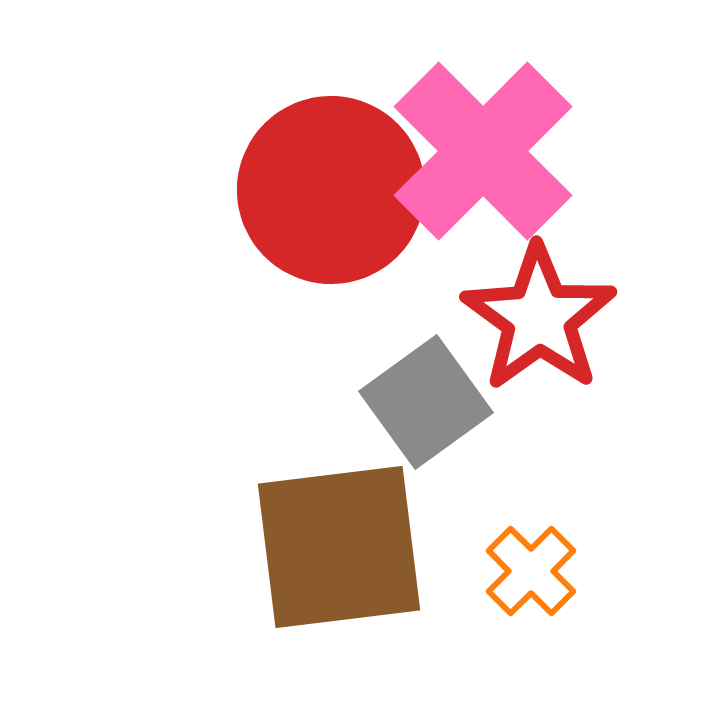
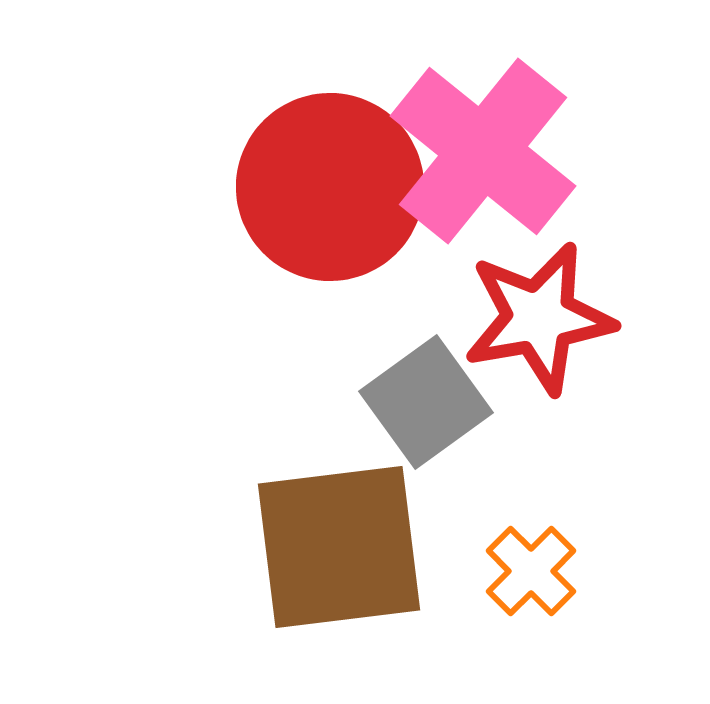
pink cross: rotated 6 degrees counterclockwise
red circle: moved 1 px left, 3 px up
red star: rotated 26 degrees clockwise
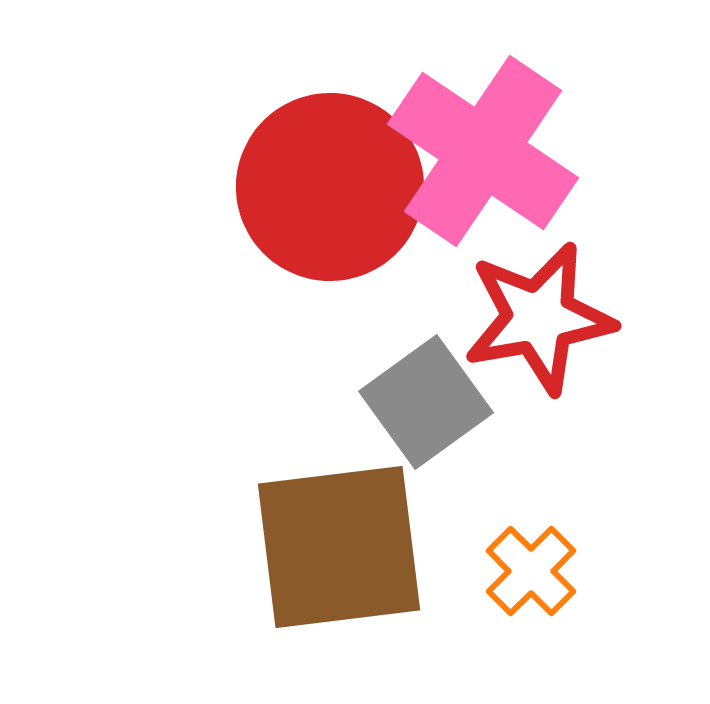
pink cross: rotated 5 degrees counterclockwise
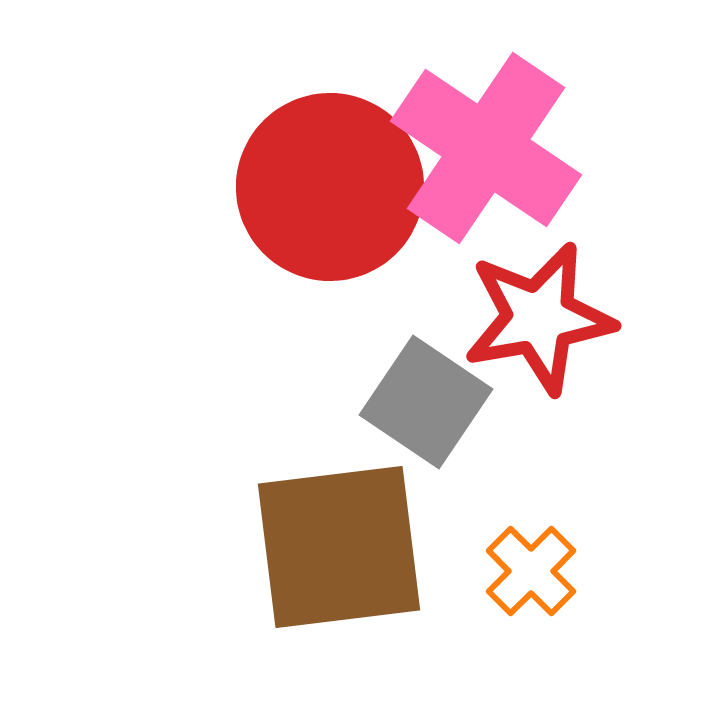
pink cross: moved 3 px right, 3 px up
gray square: rotated 20 degrees counterclockwise
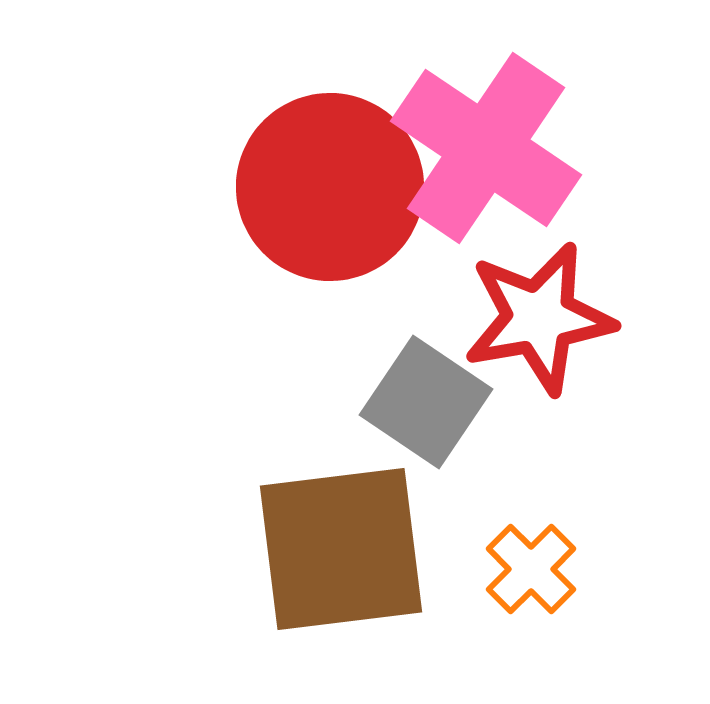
brown square: moved 2 px right, 2 px down
orange cross: moved 2 px up
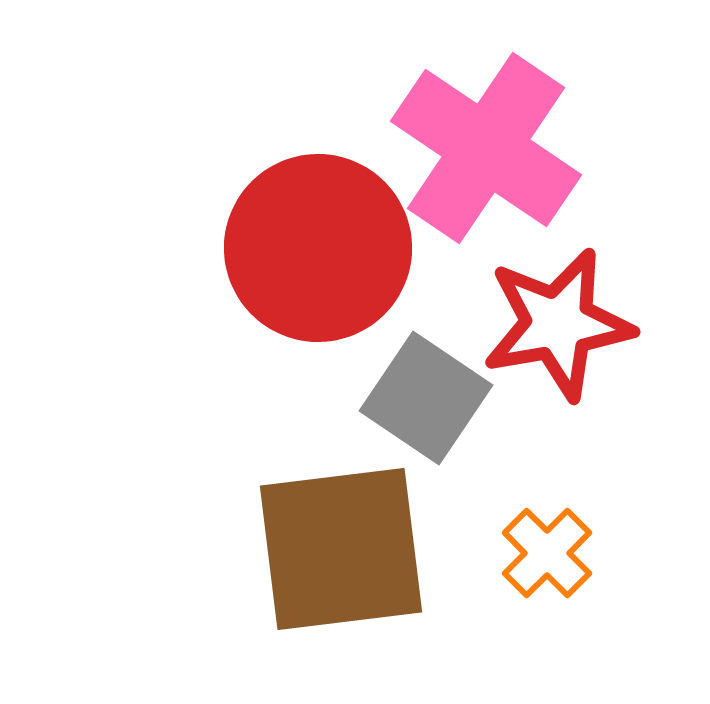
red circle: moved 12 px left, 61 px down
red star: moved 19 px right, 6 px down
gray square: moved 4 px up
orange cross: moved 16 px right, 16 px up
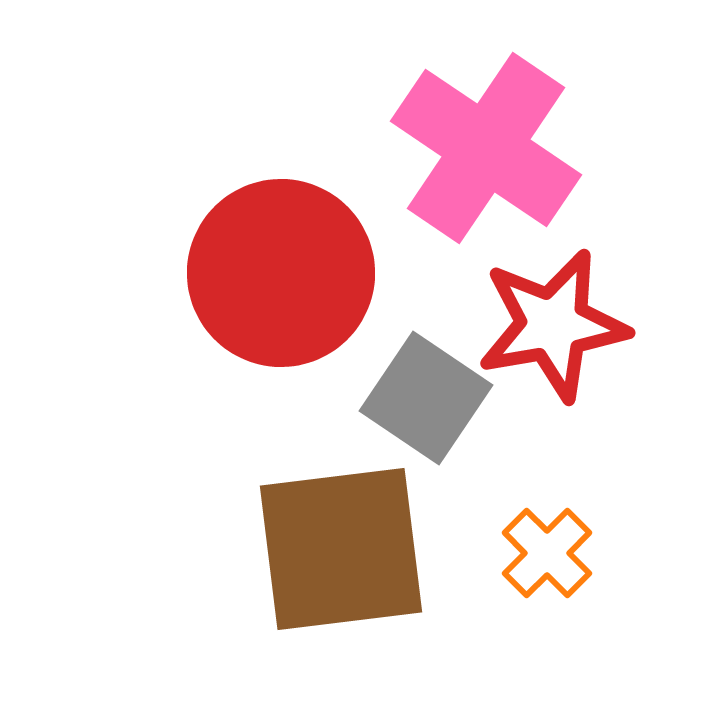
red circle: moved 37 px left, 25 px down
red star: moved 5 px left, 1 px down
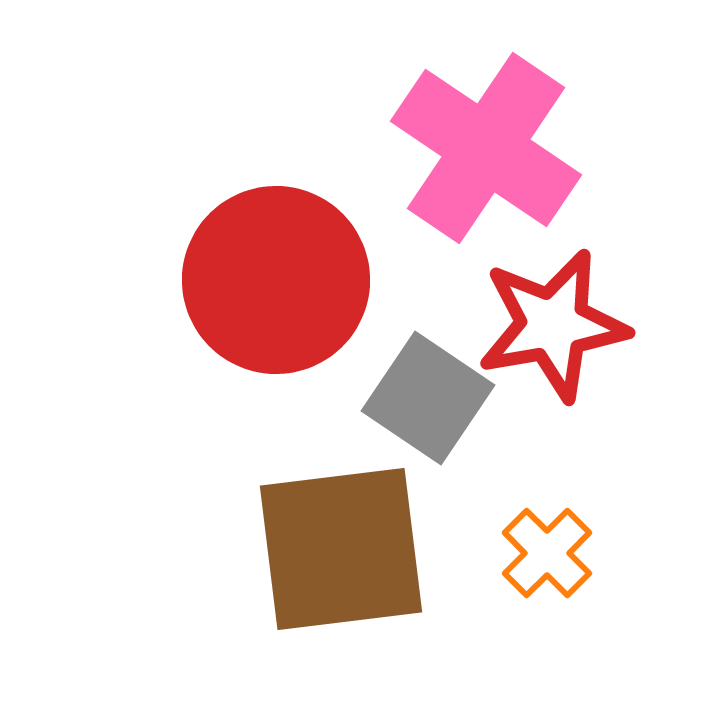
red circle: moved 5 px left, 7 px down
gray square: moved 2 px right
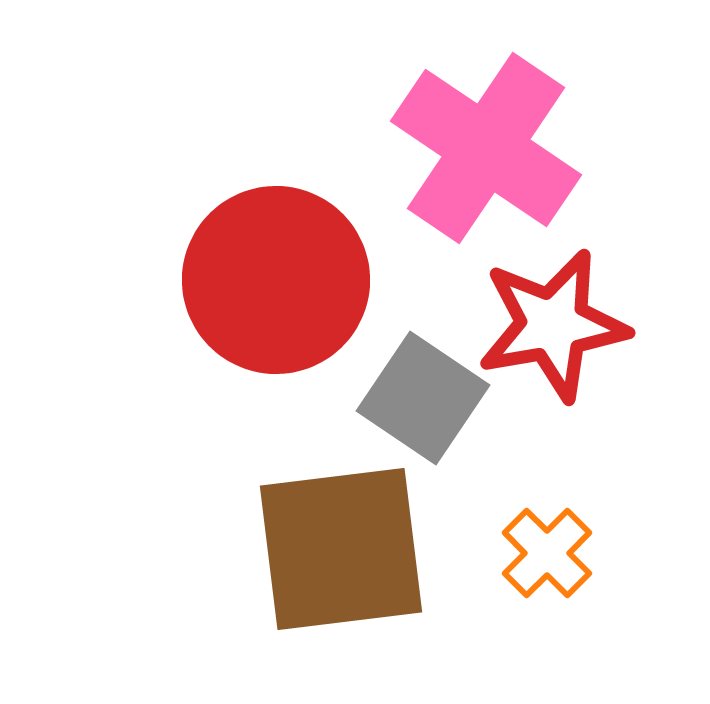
gray square: moved 5 px left
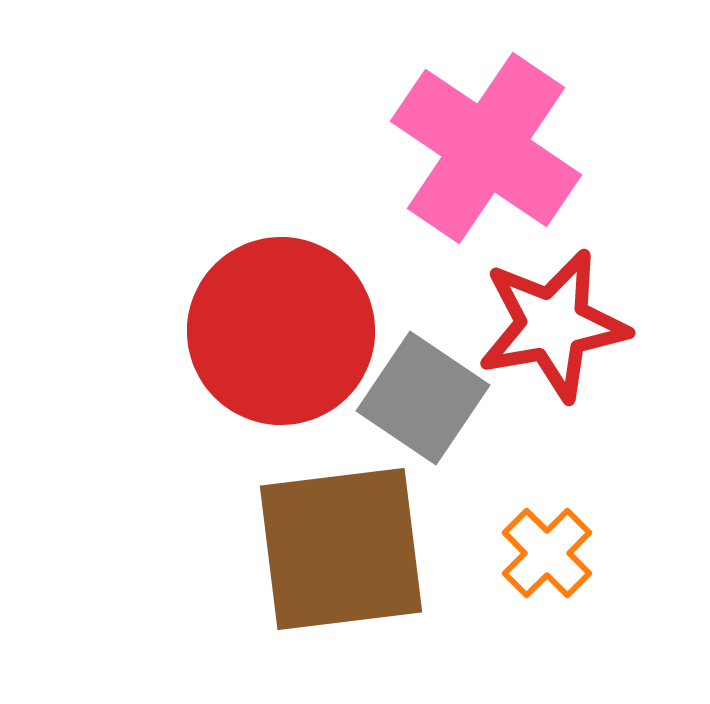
red circle: moved 5 px right, 51 px down
